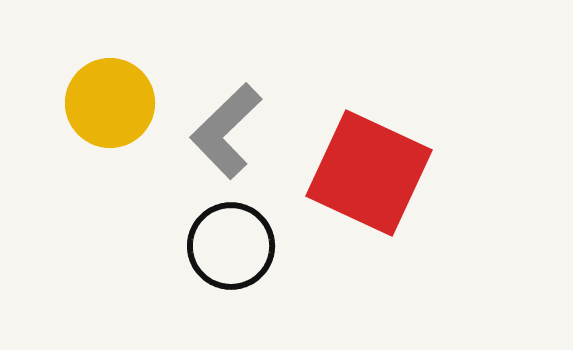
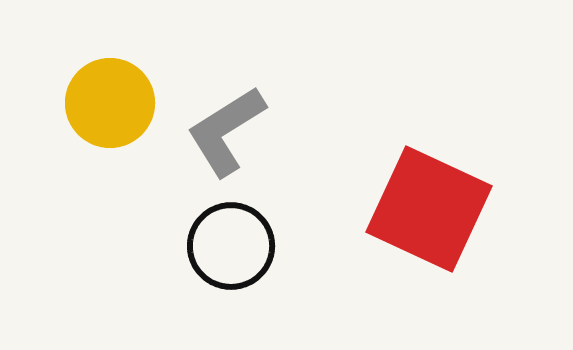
gray L-shape: rotated 12 degrees clockwise
red square: moved 60 px right, 36 px down
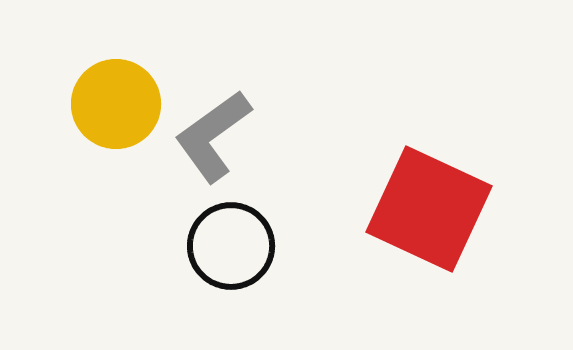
yellow circle: moved 6 px right, 1 px down
gray L-shape: moved 13 px left, 5 px down; rotated 4 degrees counterclockwise
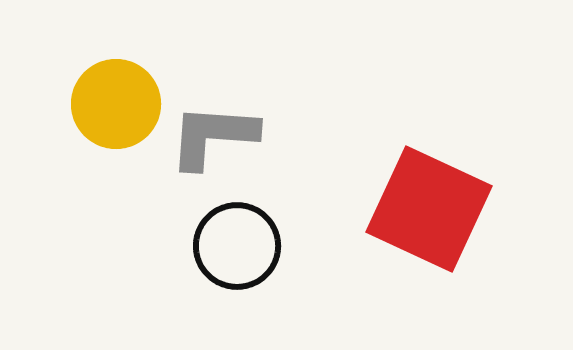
gray L-shape: rotated 40 degrees clockwise
black circle: moved 6 px right
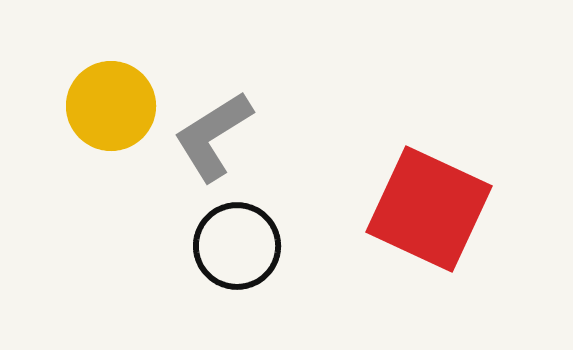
yellow circle: moved 5 px left, 2 px down
gray L-shape: rotated 36 degrees counterclockwise
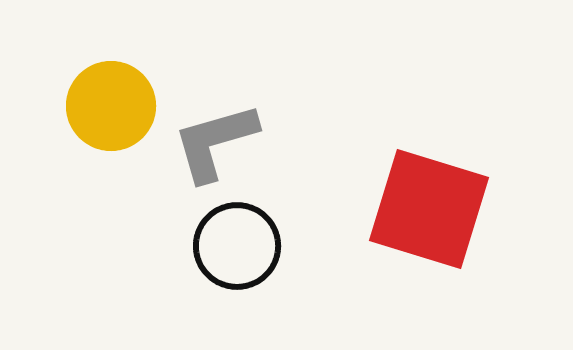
gray L-shape: moved 2 px right, 6 px down; rotated 16 degrees clockwise
red square: rotated 8 degrees counterclockwise
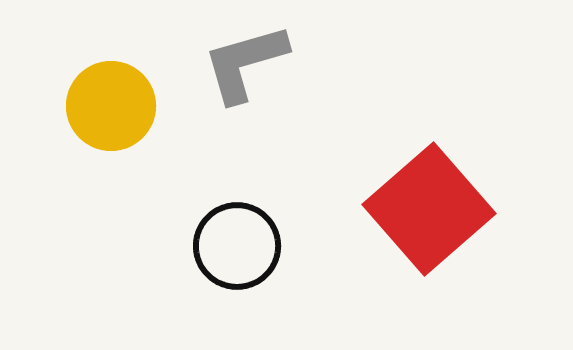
gray L-shape: moved 30 px right, 79 px up
red square: rotated 32 degrees clockwise
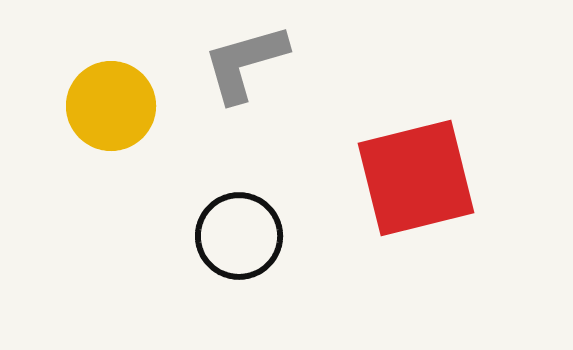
red square: moved 13 px left, 31 px up; rotated 27 degrees clockwise
black circle: moved 2 px right, 10 px up
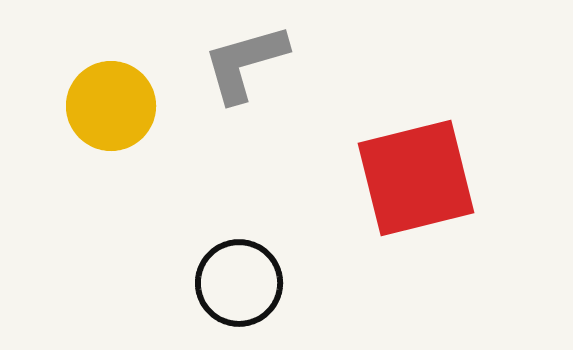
black circle: moved 47 px down
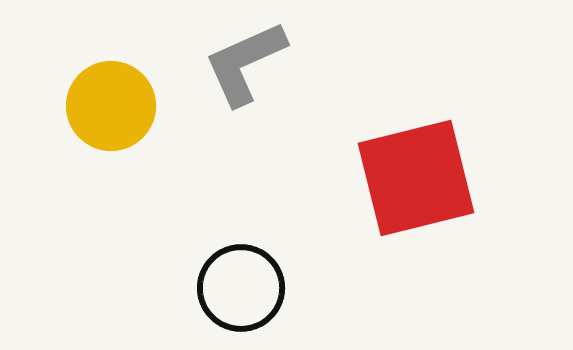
gray L-shape: rotated 8 degrees counterclockwise
black circle: moved 2 px right, 5 px down
